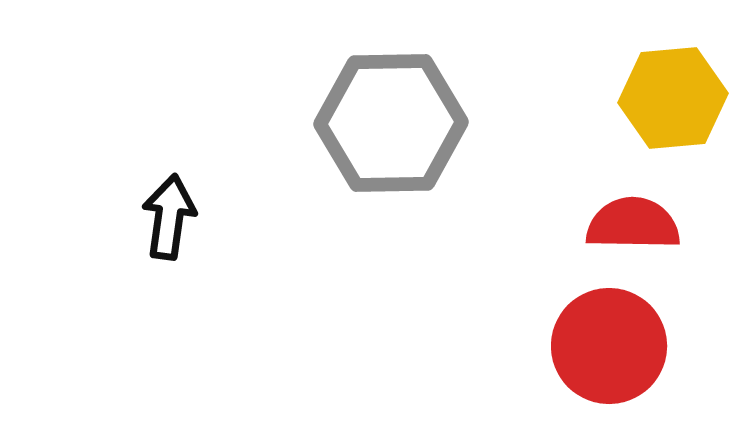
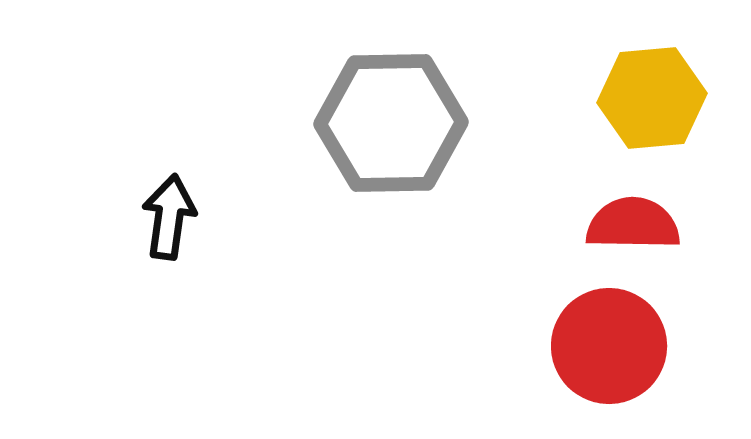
yellow hexagon: moved 21 px left
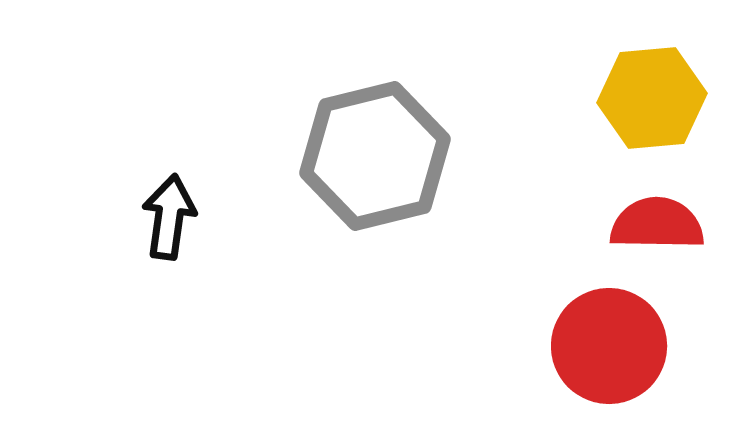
gray hexagon: moved 16 px left, 33 px down; rotated 13 degrees counterclockwise
red semicircle: moved 24 px right
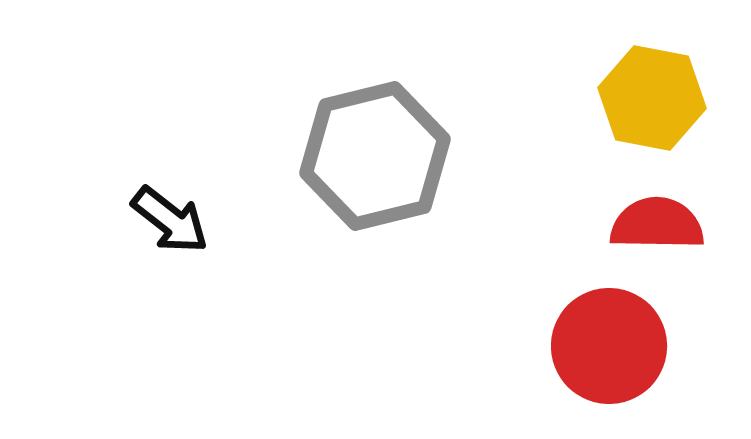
yellow hexagon: rotated 16 degrees clockwise
black arrow: moved 1 px right, 3 px down; rotated 120 degrees clockwise
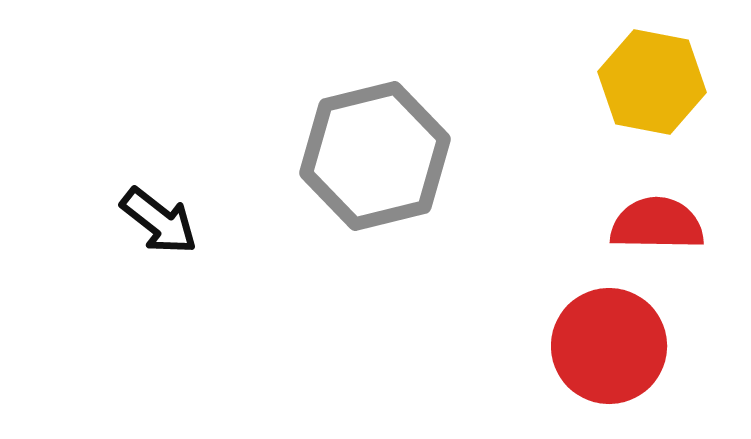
yellow hexagon: moved 16 px up
black arrow: moved 11 px left, 1 px down
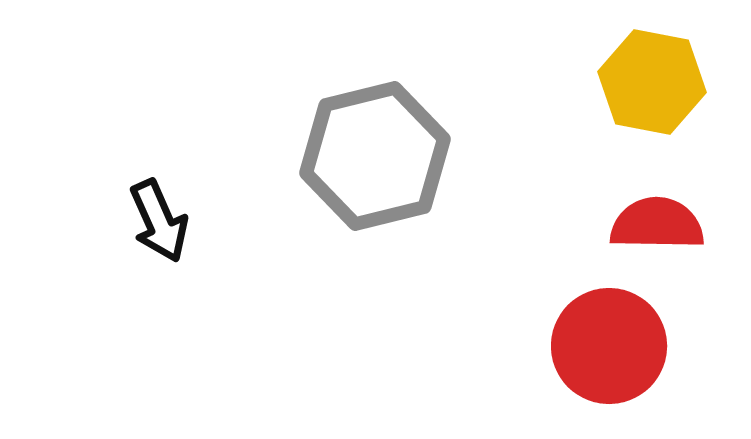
black arrow: rotated 28 degrees clockwise
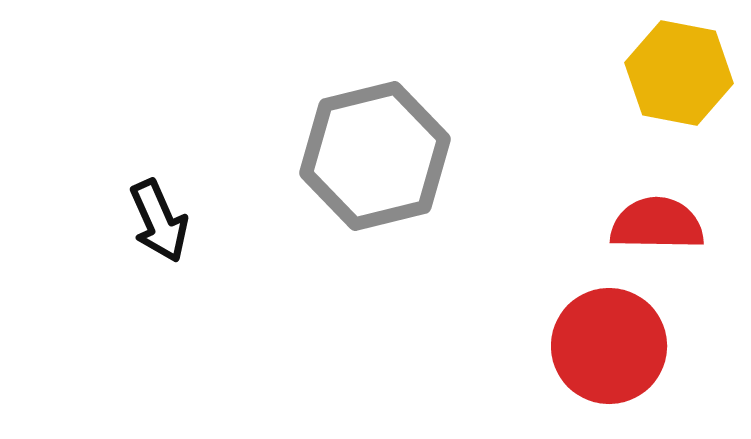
yellow hexagon: moved 27 px right, 9 px up
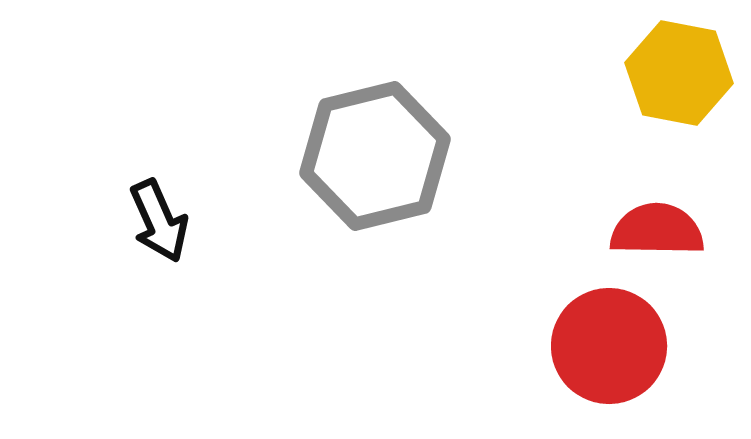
red semicircle: moved 6 px down
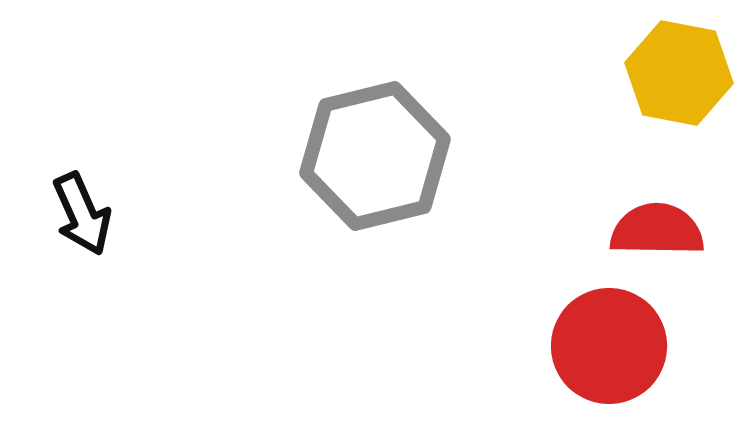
black arrow: moved 77 px left, 7 px up
